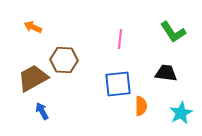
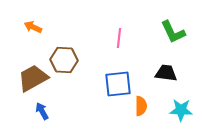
green L-shape: rotated 8 degrees clockwise
pink line: moved 1 px left, 1 px up
cyan star: moved 3 px up; rotated 30 degrees clockwise
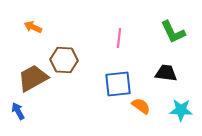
orange semicircle: rotated 54 degrees counterclockwise
blue arrow: moved 24 px left
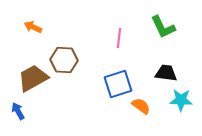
green L-shape: moved 10 px left, 5 px up
blue square: rotated 12 degrees counterclockwise
cyan star: moved 10 px up
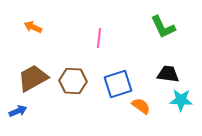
pink line: moved 20 px left
brown hexagon: moved 9 px right, 21 px down
black trapezoid: moved 2 px right, 1 px down
blue arrow: rotated 96 degrees clockwise
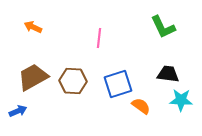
brown trapezoid: moved 1 px up
